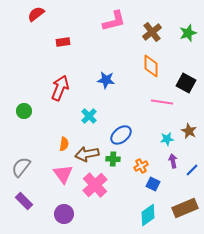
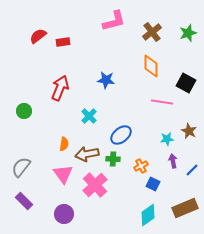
red semicircle: moved 2 px right, 22 px down
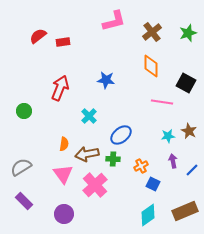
cyan star: moved 1 px right, 3 px up
gray semicircle: rotated 20 degrees clockwise
brown rectangle: moved 3 px down
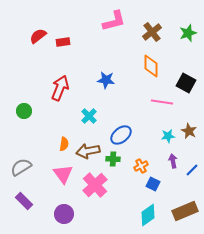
brown arrow: moved 1 px right, 3 px up
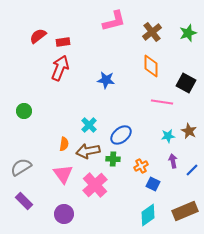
red arrow: moved 20 px up
cyan cross: moved 9 px down
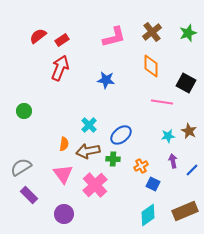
pink L-shape: moved 16 px down
red rectangle: moved 1 px left, 2 px up; rotated 24 degrees counterclockwise
purple rectangle: moved 5 px right, 6 px up
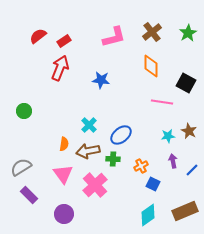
green star: rotated 12 degrees counterclockwise
red rectangle: moved 2 px right, 1 px down
blue star: moved 5 px left
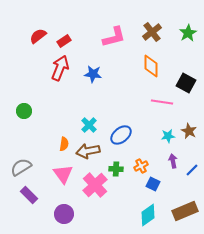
blue star: moved 8 px left, 6 px up
green cross: moved 3 px right, 10 px down
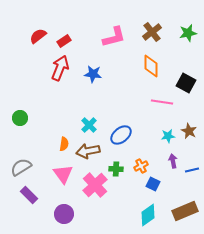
green star: rotated 18 degrees clockwise
green circle: moved 4 px left, 7 px down
blue line: rotated 32 degrees clockwise
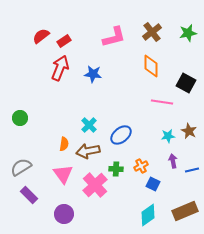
red semicircle: moved 3 px right
